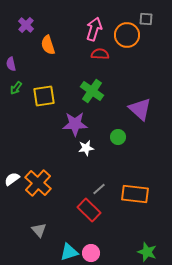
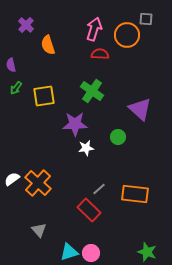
purple semicircle: moved 1 px down
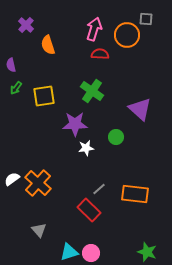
green circle: moved 2 px left
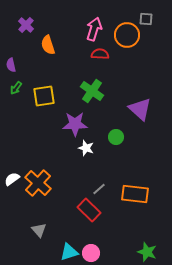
white star: rotated 28 degrees clockwise
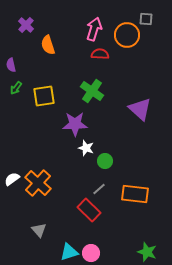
green circle: moved 11 px left, 24 px down
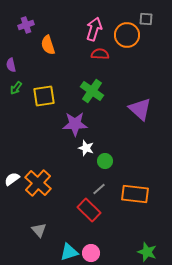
purple cross: rotated 28 degrees clockwise
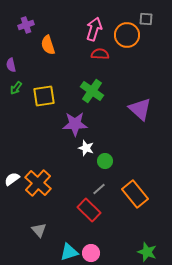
orange rectangle: rotated 44 degrees clockwise
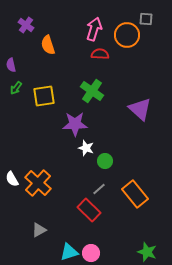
purple cross: rotated 35 degrees counterclockwise
white semicircle: rotated 84 degrees counterclockwise
gray triangle: rotated 42 degrees clockwise
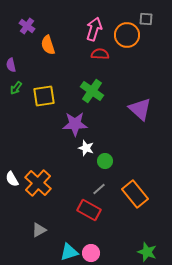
purple cross: moved 1 px right, 1 px down
red rectangle: rotated 15 degrees counterclockwise
